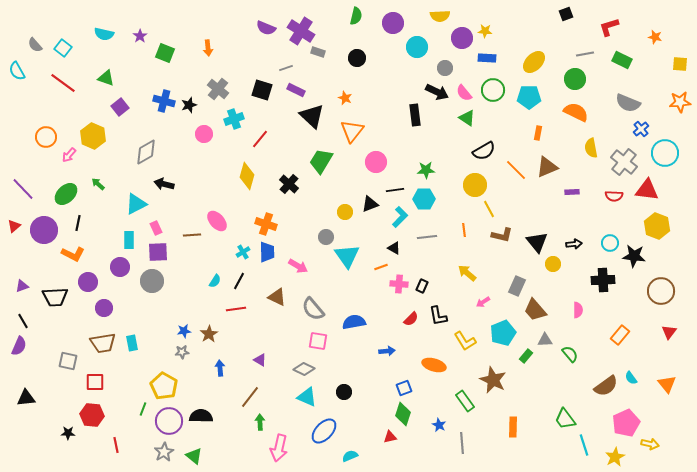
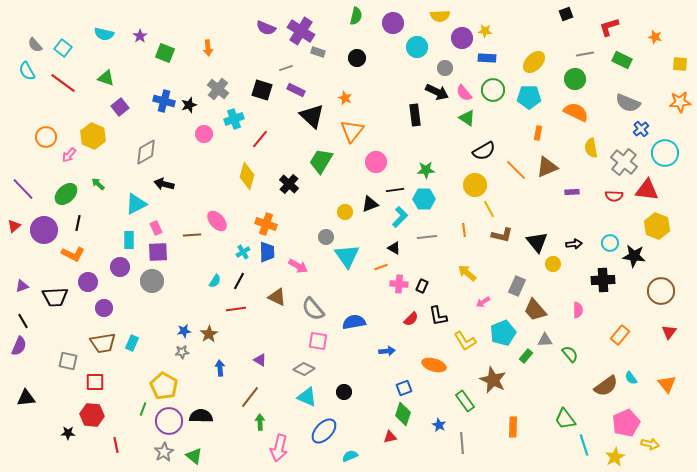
cyan semicircle at (17, 71): moved 10 px right
cyan rectangle at (132, 343): rotated 35 degrees clockwise
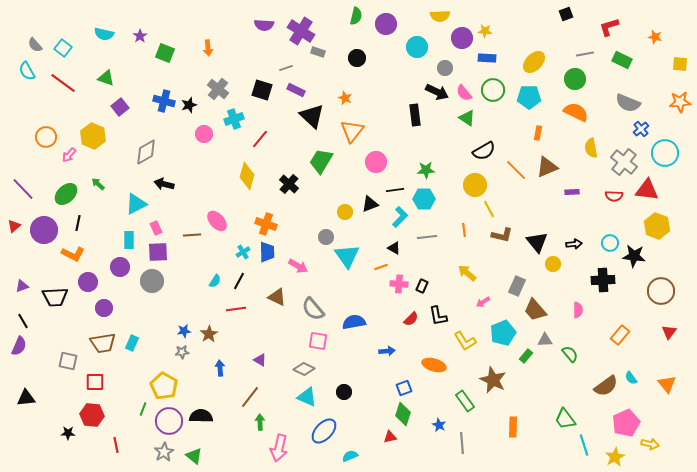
purple circle at (393, 23): moved 7 px left, 1 px down
purple semicircle at (266, 28): moved 2 px left, 3 px up; rotated 18 degrees counterclockwise
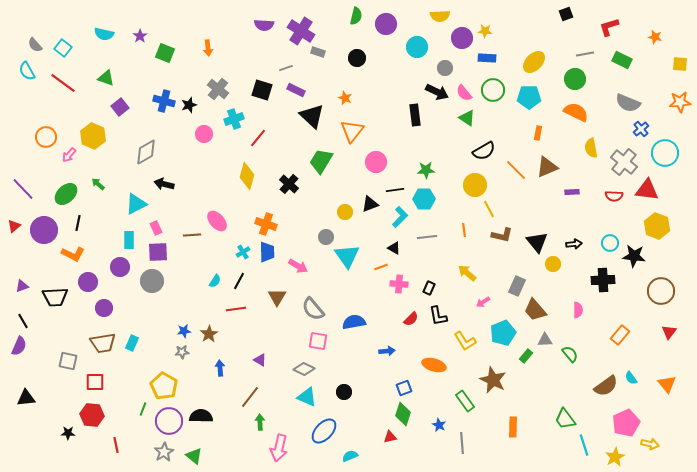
red line at (260, 139): moved 2 px left, 1 px up
black rectangle at (422, 286): moved 7 px right, 2 px down
brown triangle at (277, 297): rotated 36 degrees clockwise
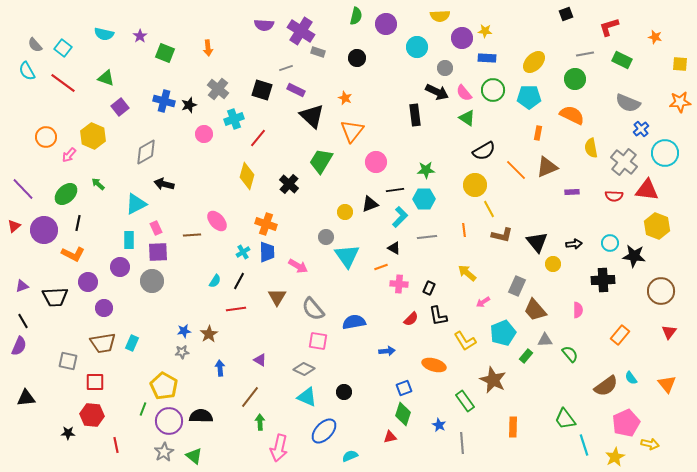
orange semicircle at (576, 112): moved 4 px left, 3 px down
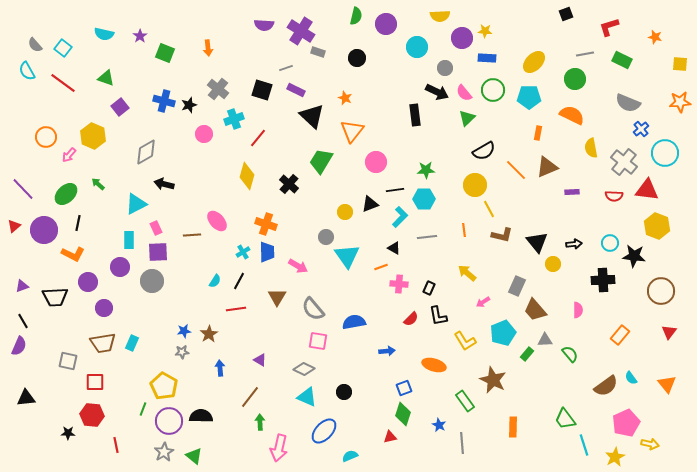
green triangle at (467, 118): rotated 42 degrees clockwise
green rectangle at (526, 356): moved 1 px right, 2 px up
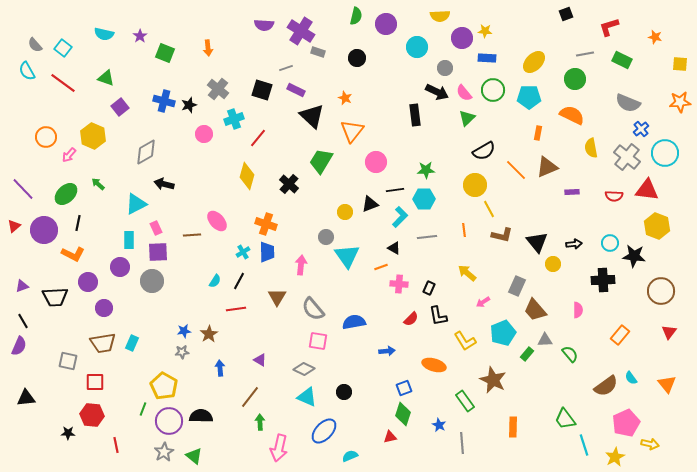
gray cross at (624, 162): moved 3 px right, 5 px up
pink arrow at (298, 266): moved 3 px right, 1 px up; rotated 114 degrees counterclockwise
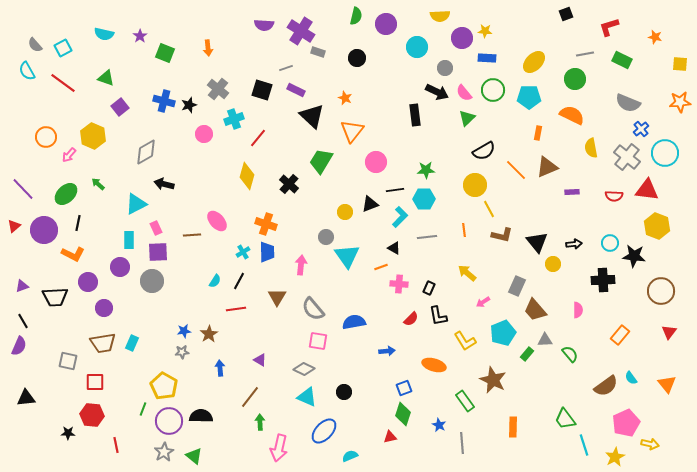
cyan square at (63, 48): rotated 24 degrees clockwise
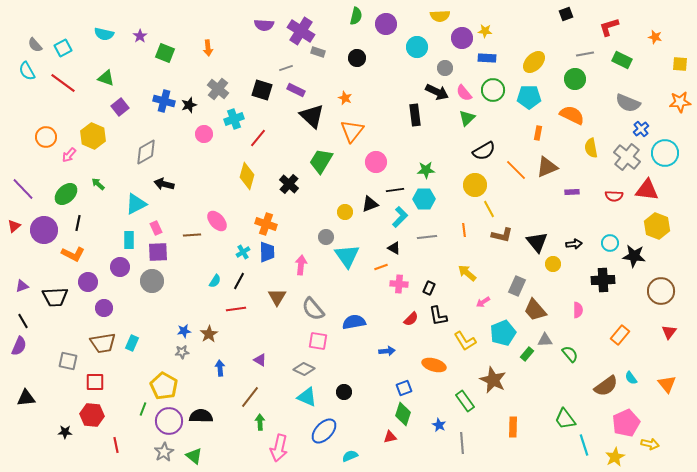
black star at (68, 433): moved 3 px left, 1 px up
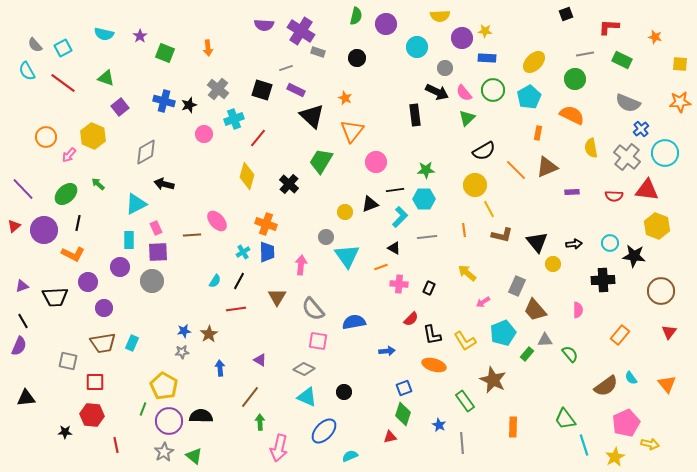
red L-shape at (609, 27): rotated 20 degrees clockwise
cyan pentagon at (529, 97): rotated 30 degrees counterclockwise
black L-shape at (438, 316): moved 6 px left, 19 px down
